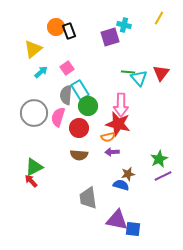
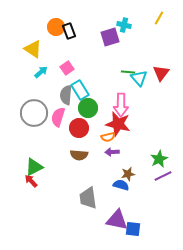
yellow triangle: rotated 48 degrees counterclockwise
green circle: moved 2 px down
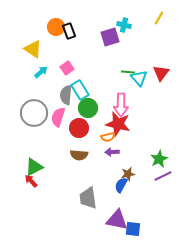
blue semicircle: rotated 77 degrees counterclockwise
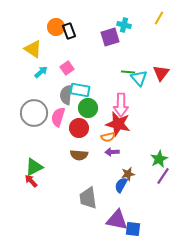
cyan rectangle: rotated 48 degrees counterclockwise
purple line: rotated 30 degrees counterclockwise
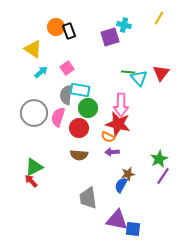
orange semicircle: rotated 40 degrees clockwise
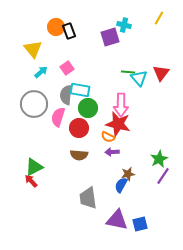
yellow triangle: rotated 18 degrees clockwise
gray circle: moved 9 px up
blue square: moved 7 px right, 5 px up; rotated 21 degrees counterclockwise
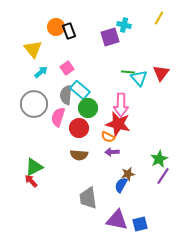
cyan rectangle: rotated 30 degrees clockwise
